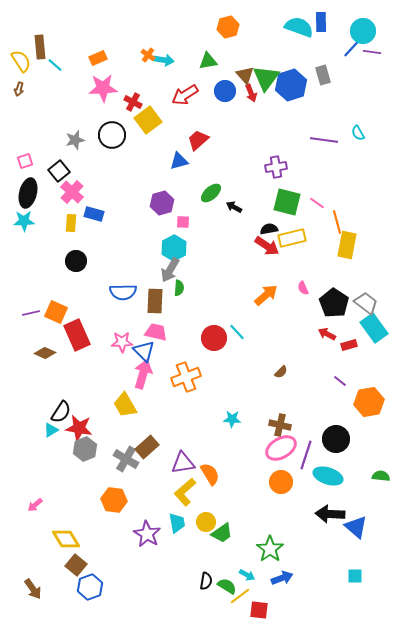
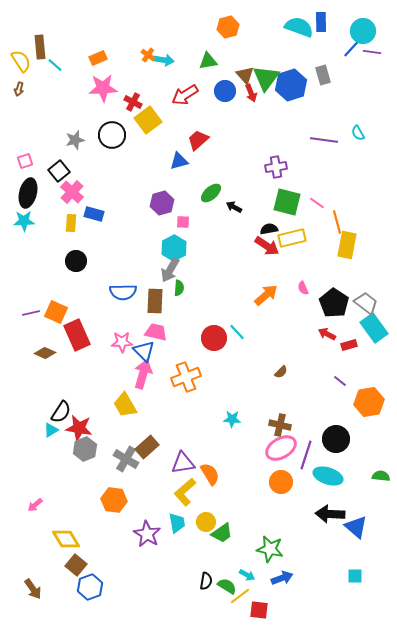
green star at (270, 549): rotated 24 degrees counterclockwise
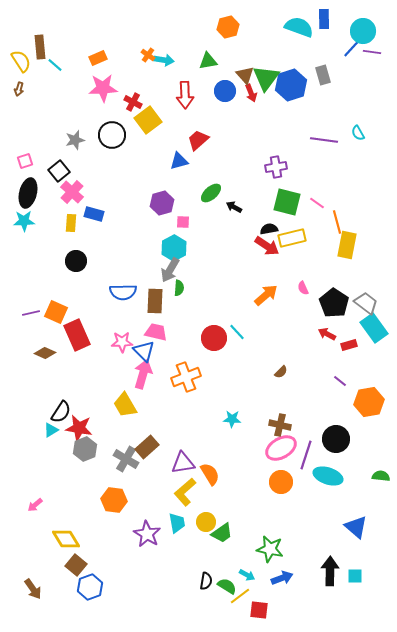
blue rectangle at (321, 22): moved 3 px right, 3 px up
red arrow at (185, 95): rotated 60 degrees counterclockwise
black arrow at (330, 514): moved 57 px down; rotated 88 degrees clockwise
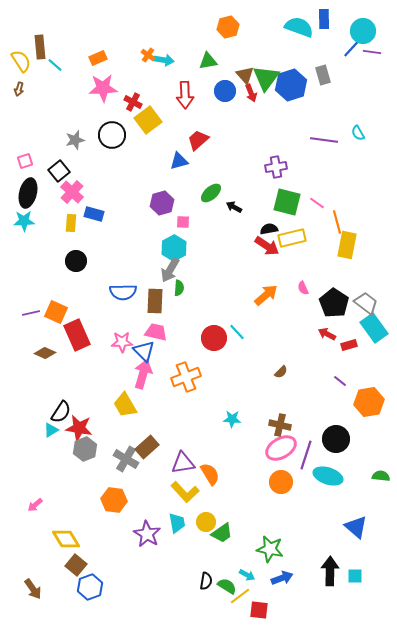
yellow L-shape at (185, 492): rotated 92 degrees counterclockwise
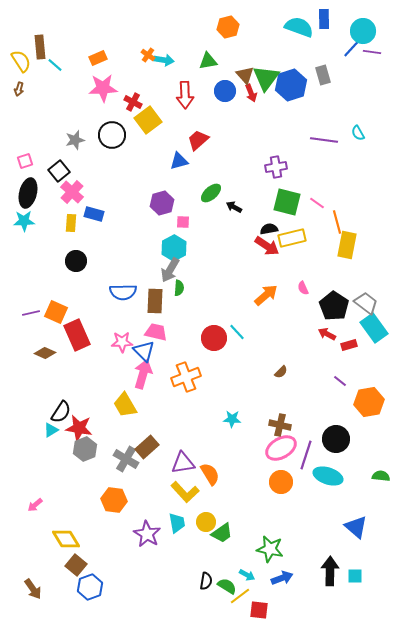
black pentagon at (334, 303): moved 3 px down
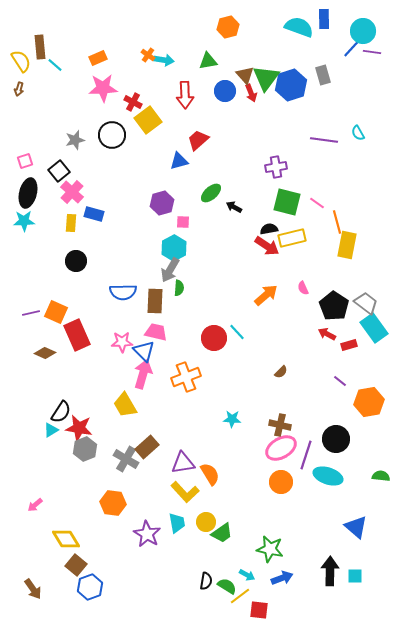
orange hexagon at (114, 500): moved 1 px left, 3 px down
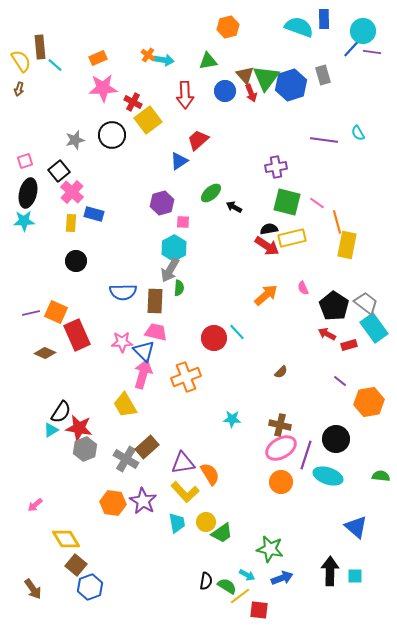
blue triangle at (179, 161): rotated 18 degrees counterclockwise
purple star at (147, 534): moved 4 px left, 33 px up
